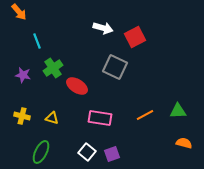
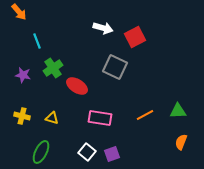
orange semicircle: moved 3 px left, 1 px up; rotated 84 degrees counterclockwise
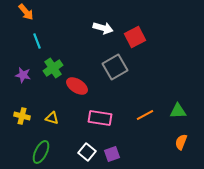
orange arrow: moved 7 px right
gray square: rotated 35 degrees clockwise
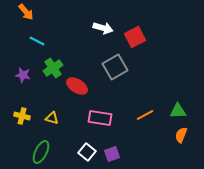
cyan line: rotated 42 degrees counterclockwise
orange semicircle: moved 7 px up
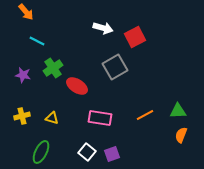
yellow cross: rotated 28 degrees counterclockwise
